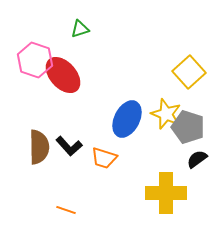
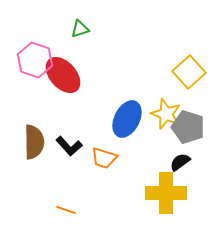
brown semicircle: moved 5 px left, 5 px up
black semicircle: moved 17 px left, 3 px down
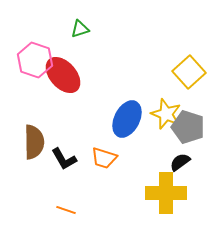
black L-shape: moved 5 px left, 13 px down; rotated 12 degrees clockwise
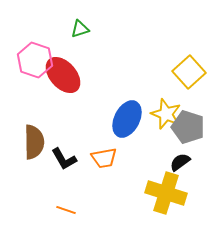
orange trapezoid: rotated 28 degrees counterclockwise
yellow cross: rotated 18 degrees clockwise
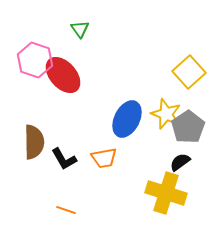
green triangle: rotated 48 degrees counterclockwise
gray pentagon: rotated 20 degrees clockwise
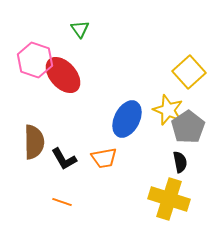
yellow star: moved 2 px right, 4 px up
black semicircle: rotated 115 degrees clockwise
yellow cross: moved 3 px right, 6 px down
orange line: moved 4 px left, 8 px up
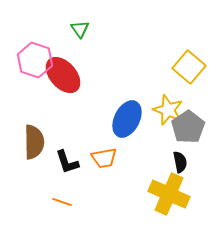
yellow square: moved 5 px up; rotated 8 degrees counterclockwise
black L-shape: moved 3 px right, 3 px down; rotated 12 degrees clockwise
yellow cross: moved 5 px up; rotated 6 degrees clockwise
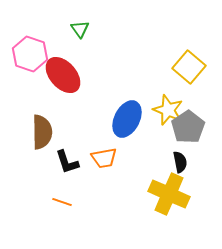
pink hexagon: moved 5 px left, 6 px up
brown semicircle: moved 8 px right, 10 px up
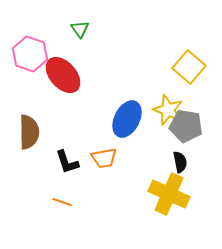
gray pentagon: moved 2 px left, 1 px up; rotated 28 degrees counterclockwise
brown semicircle: moved 13 px left
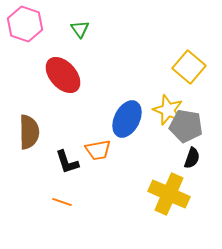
pink hexagon: moved 5 px left, 30 px up
orange trapezoid: moved 6 px left, 8 px up
black semicircle: moved 12 px right, 4 px up; rotated 30 degrees clockwise
